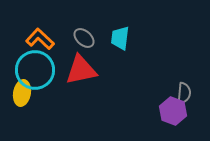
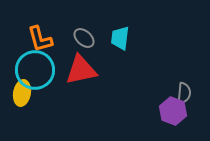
orange L-shape: rotated 148 degrees counterclockwise
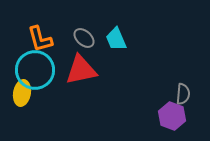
cyan trapezoid: moved 4 px left, 1 px down; rotated 30 degrees counterclockwise
gray semicircle: moved 1 px left, 1 px down
purple hexagon: moved 1 px left, 5 px down
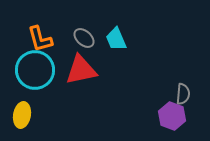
yellow ellipse: moved 22 px down
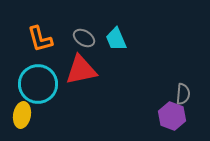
gray ellipse: rotated 10 degrees counterclockwise
cyan circle: moved 3 px right, 14 px down
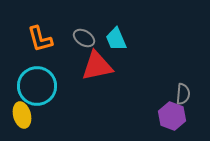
red triangle: moved 16 px right, 4 px up
cyan circle: moved 1 px left, 2 px down
yellow ellipse: rotated 25 degrees counterclockwise
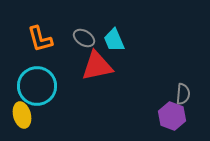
cyan trapezoid: moved 2 px left, 1 px down
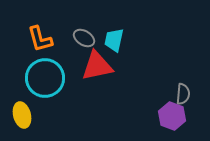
cyan trapezoid: rotated 35 degrees clockwise
cyan circle: moved 8 px right, 8 px up
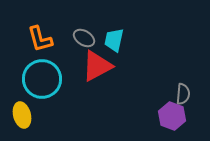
red triangle: rotated 16 degrees counterclockwise
cyan circle: moved 3 px left, 1 px down
